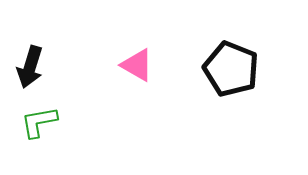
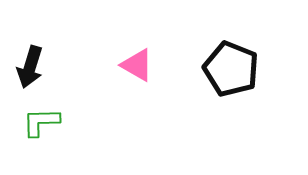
green L-shape: moved 2 px right; rotated 9 degrees clockwise
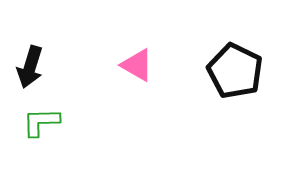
black pentagon: moved 4 px right, 2 px down; rotated 4 degrees clockwise
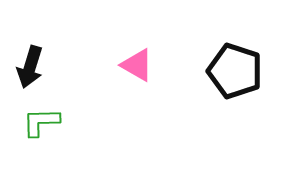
black pentagon: rotated 8 degrees counterclockwise
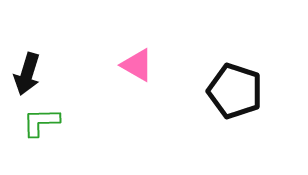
black arrow: moved 3 px left, 7 px down
black pentagon: moved 20 px down
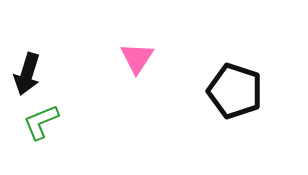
pink triangle: moved 7 px up; rotated 33 degrees clockwise
green L-shape: rotated 21 degrees counterclockwise
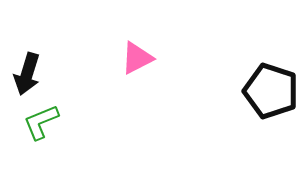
pink triangle: rotated 30 degrees clockwise
black pentagon: moved 36 px right
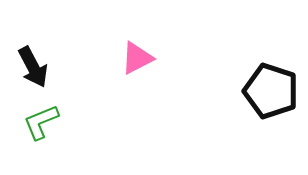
black arrow: moved 6 px right, 7 px up; rotated 45 degrees counterclockwise
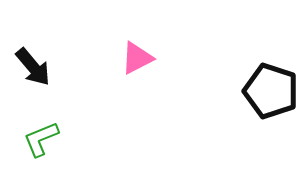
black arrow: rotated 12 degrees counterclockwise
green L-shape: moved 17 px down
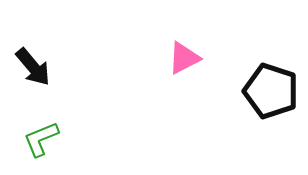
pink triangle: moved 47 px right
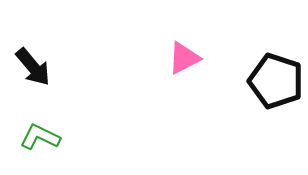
black pentagon: moved 5 px right, 10 px up
green L-shape: moved 1 px left, 2 px up; rotated 48 degrees clockwise
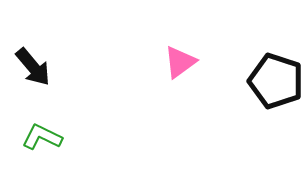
pink triangle: moved 4 px left, 4 px down; rotated 9 degrees counterclockwise
green L-shape: moved 2 px right
